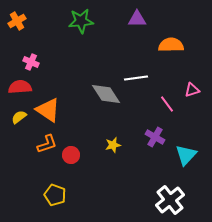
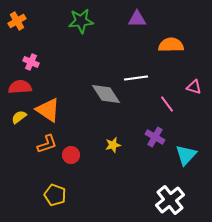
pink triangle: moved 2 px right, 3 px up; rotated 35 degrees clockwise
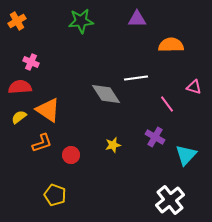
orange L-shape: moved 5 px left, 1 px up
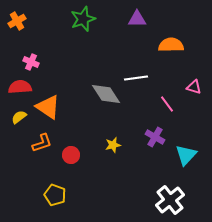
green star: moved 2 px right, 2 px up; rotated 15 degrees counterclockwise
orange triangle: moved 3 px up
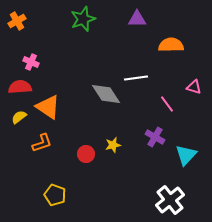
red circle: moved 15 px right, 1 px up
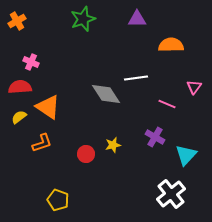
pink triangle: rotated 49 degrees clockwise
pink line: rotated 30 degrees counterclockwise
yellow pentagon: moved 3 px right, 5 px down
white cross: moved 1 px right, 6 px up
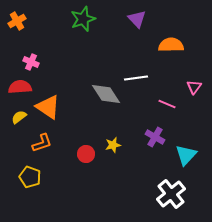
purple triangle: rotated 48 degrees clockwise
yellow pentagon: moved 28 px left, 23 px up
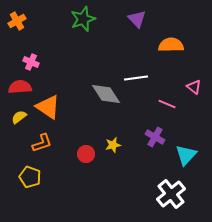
pink triangle: rotated 28 degrees counterclockwise
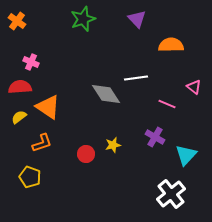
orange cross: rotated 24 degrees counterclockwise
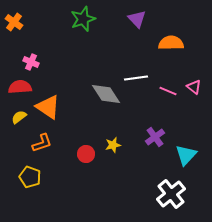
orange cross: moved 3 px left, 1 px down
orange semicircle: moved 2 px up
pink line: moved 1 px right, 13 px up
purple cross: rotated 24 degrees clockwise
